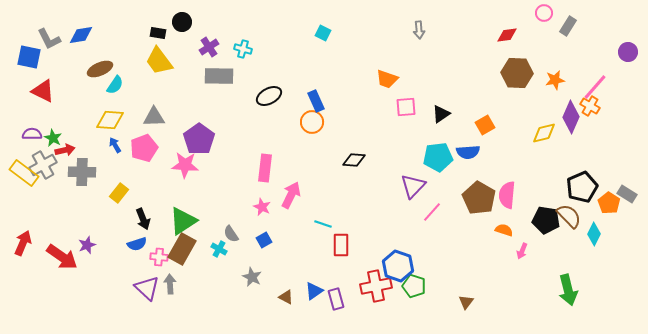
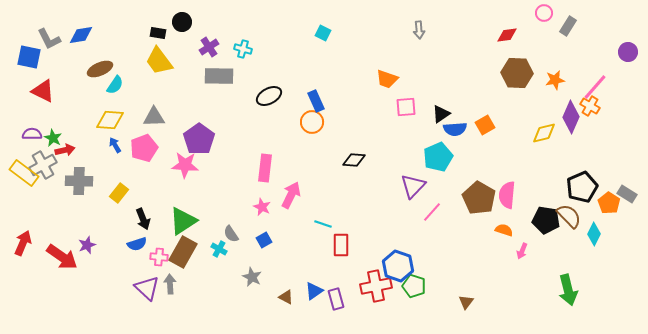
blue semicircle at (468, 152): moved 13 px left, 23 px up
cyan pentagon at (438, 157): rotated 16 degrees counterclockwise
gray cross at (82, 172): moved 3 px left, 9 px down
brown rectangle at (182, 249): moved 1 px right, 3 px down
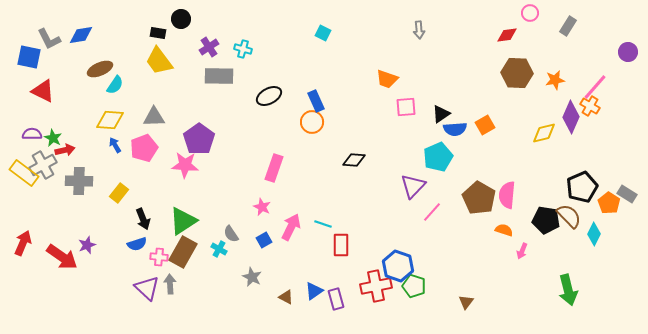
pink circle at (544, 13): moved 14 px left
black circle at (182, 22): moved 1 px left, 3 px up
pink rectangle at (265, 168): moved 9 px right; rotated 12 degrees clockwise
pink arrow at (291, 195): moved 32 px down
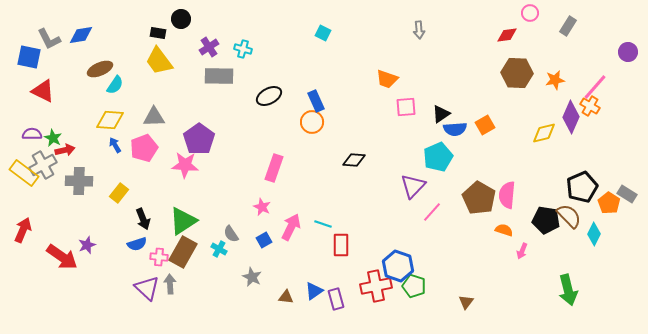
red arrow at (23, 243): moved 13 px up
brown triangle at (286, 297): rotated 21 degrees counterclockwise
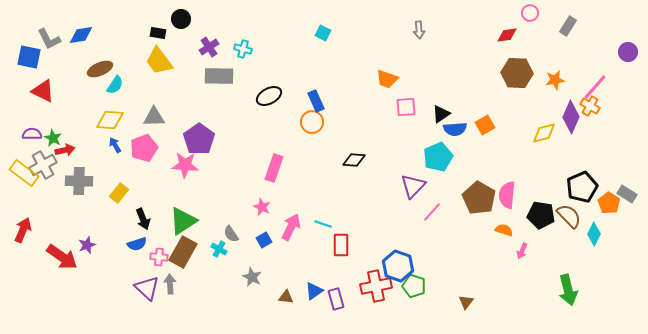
black pentagon at (546, 220): moved 5 px left, 5 px up
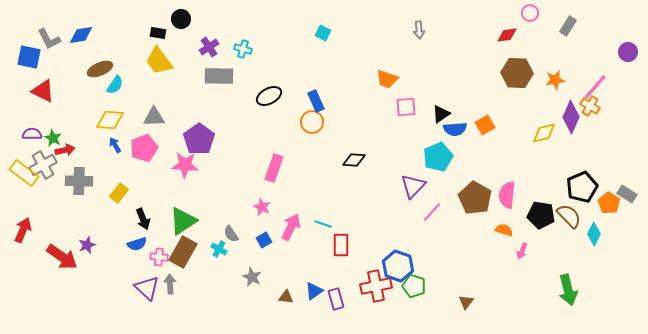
brown pentagon at (479, 198): moved 4 px left
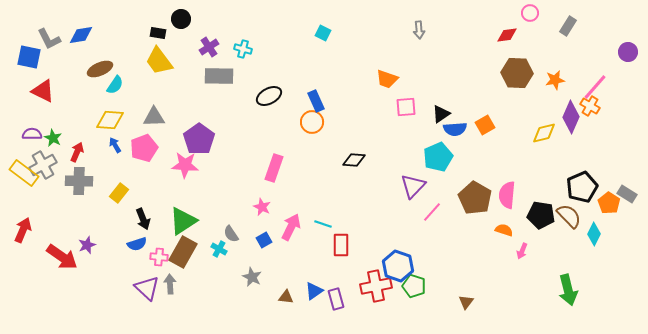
red arrow at (65, 150): moved 12 px right, 2 px down; rotated 54 degrees counterclockwise
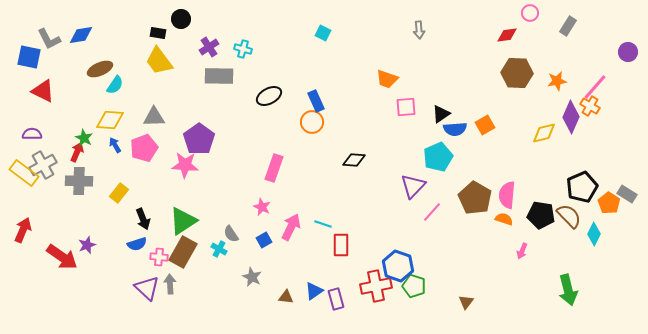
orange star at (555, 80): moved 2 px right, 1 px down
green star at (53, 138): moved 31 px right
orange semicircle at (504, 230): moved 11 px up
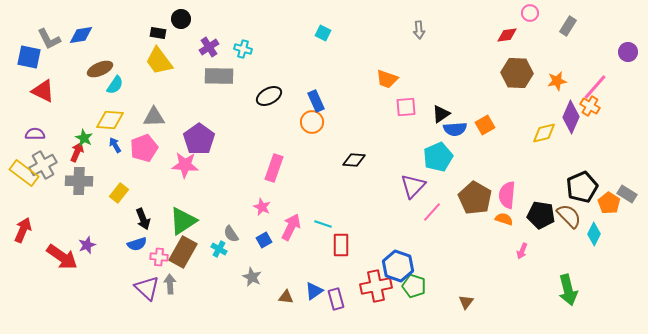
purple semicircle at (32, 134): moved 3 px right
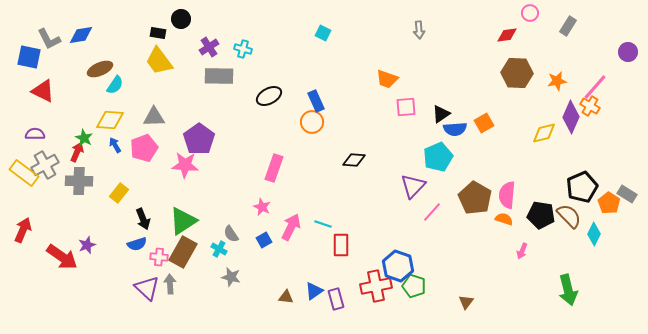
orange square at (485, 125): moved 1 px left, 2 px up
gray cross at (43, 165): moved 2 px right
gray star at (252, 277): moved 21 px left; rotated 12 degrees counterclockwise
